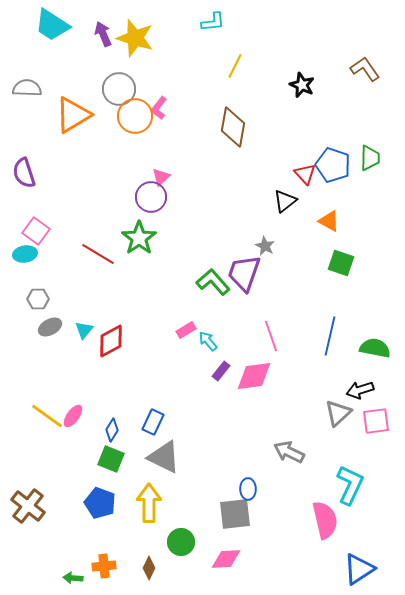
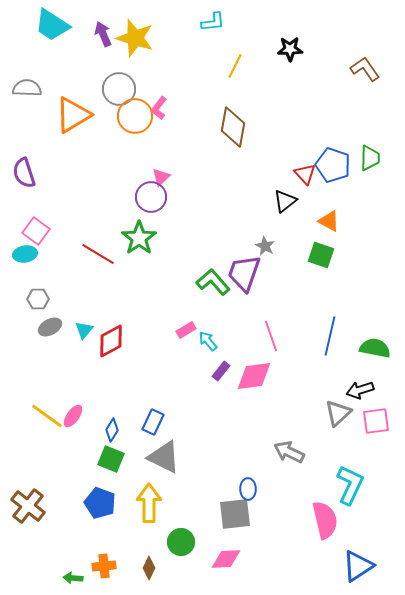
black star at (302, 85): moved 12 px left, 36 px up; rotated 25 degrees counterclockwise
green square at (341, 263): moved 20 px left, 8 px up
blue triangle at (359, 569): moved 1 px left, 3 px up
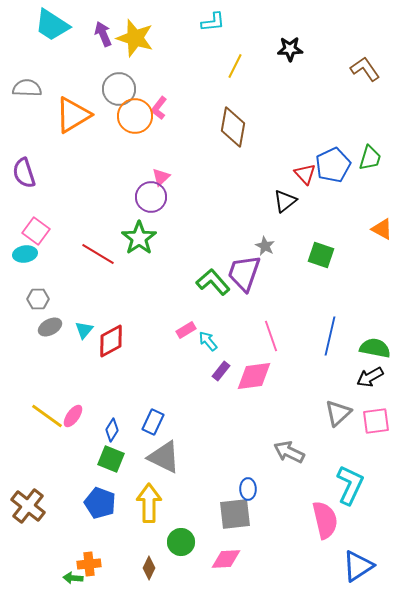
green trapezoid at (370, 158): rotated 16 degrees clockwise
blue pentagon at (333, 165): rotated 28 degrees clockwise
orange triangle at (329, 221): moved 53 px right, 8 px down
black arrow at (360, 390): moved 10 px right, 13 px up; rotated 12 degrees counterclockwise
orange cross at (104, 566): moved 15 px left, 2 px up
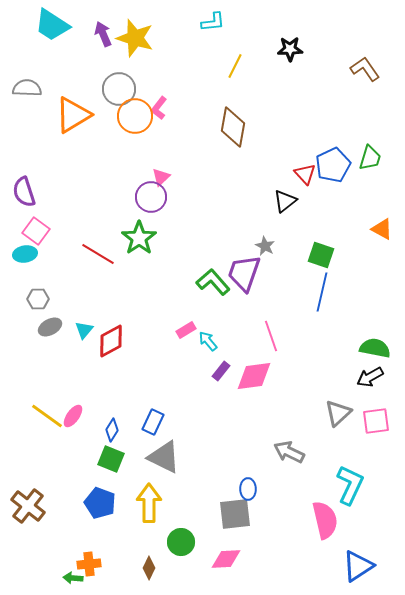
purple semicircle at (24, 173): moved 19 px down
blue line at (330, 336): moved 8 px left, 44 px up
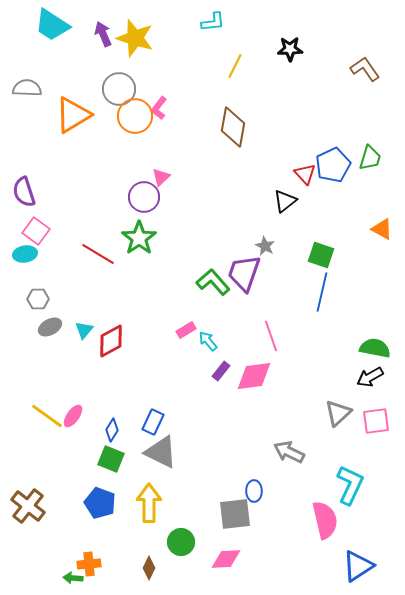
purple circle at (151, 197): moved 7 px left
gray triangle at (164, 457): moved 3 px left, 5 px up
blue ellipse at (248, 489): moved 6 px right, 2 px down
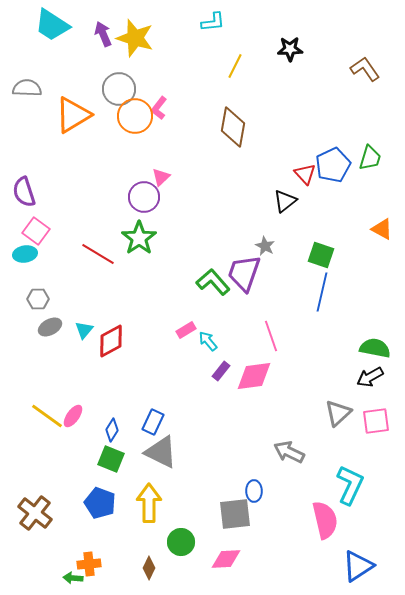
brown cross at (28, 506): moved 7 px right, 7 px down
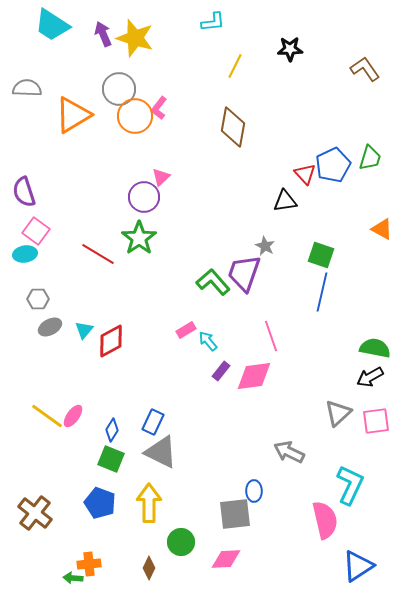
black triangle at (285, 201): rotated 30 degrees clockwise
